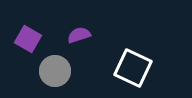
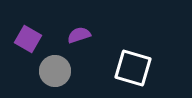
white square: rotated 9 degrees counterclockwise
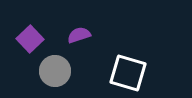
purple square: moved 2 px right; rotated 16 degrees clockwise
white square: moved 5 px left, 5 px down
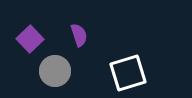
purple semicircle: rotated 90 degrees clockwise
white square: rotated 33 degrees counterclockwise
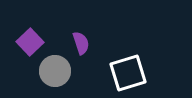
purple semicircle: moved 2 px right, 8 px down
purple square: moved 3 px down
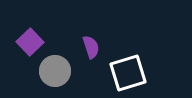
purple semicircle: moved 10 px right, 4 px down
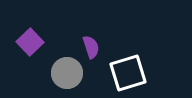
gray circle: moved 12 px right, 2 px down
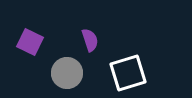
purple square: rotated 20 degrees counterclockwise
purple semicircle: moved 1 px left, 7 px up
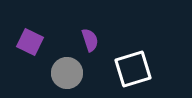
white square: moved 5 px right, 4 px up
